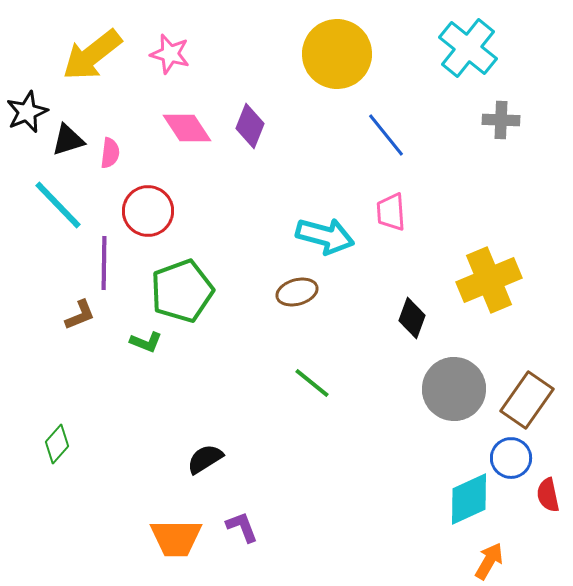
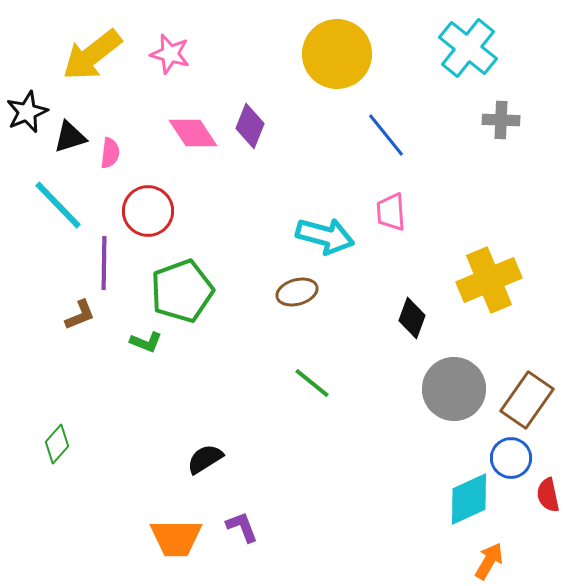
pink diamond: moved 6 px right, 5 px down
black triangle: moved 2 px right, 3 px up
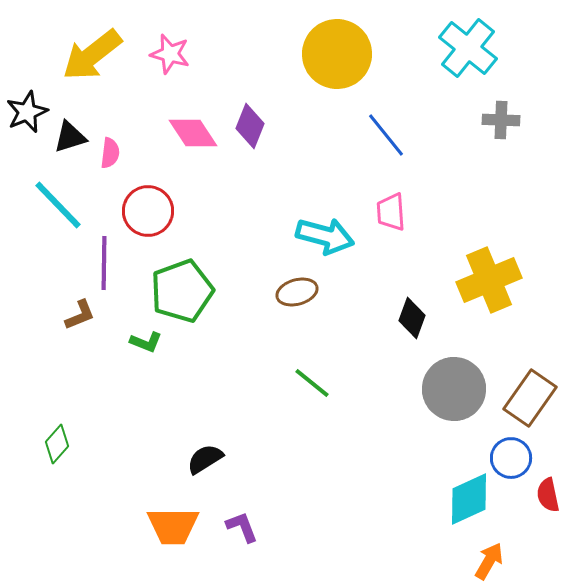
brown rectangle: moved 3 px right, 2 px up
orange trapezoid: moved 3 px left, 12 px up
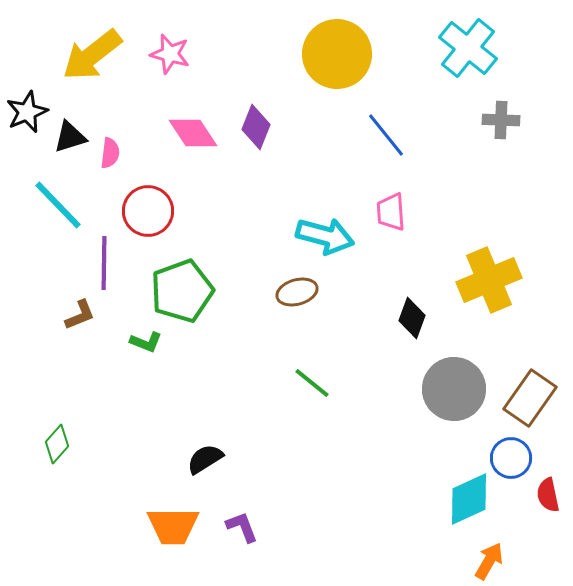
purple diamond: moved 6 px right, 1 px down
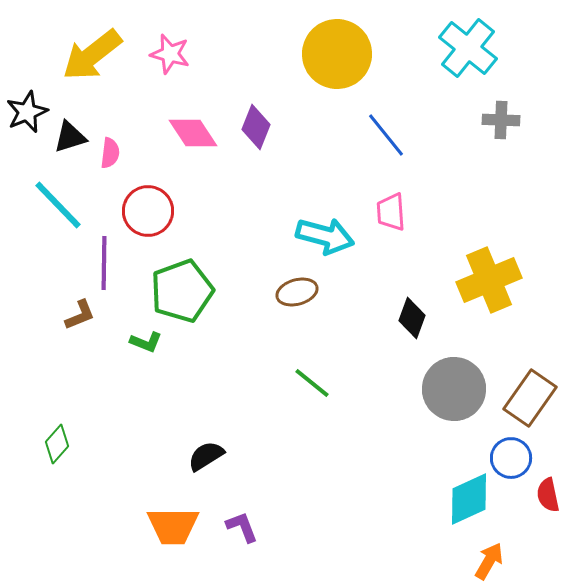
black semicircle: moved 1 px right, 3 px up
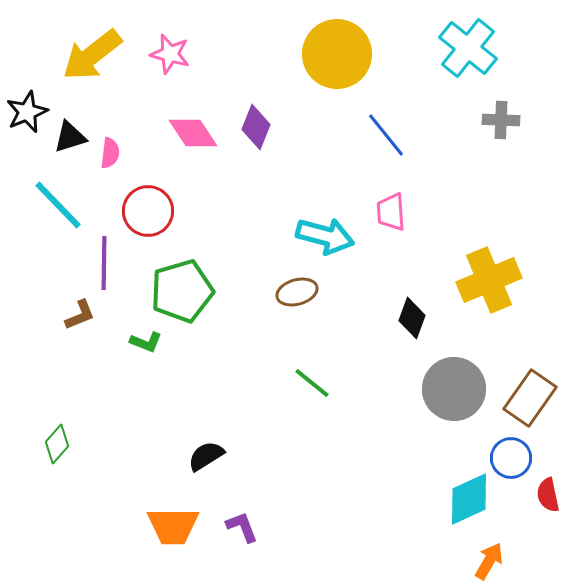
green pentagon: rotated 4 degrees clockwise
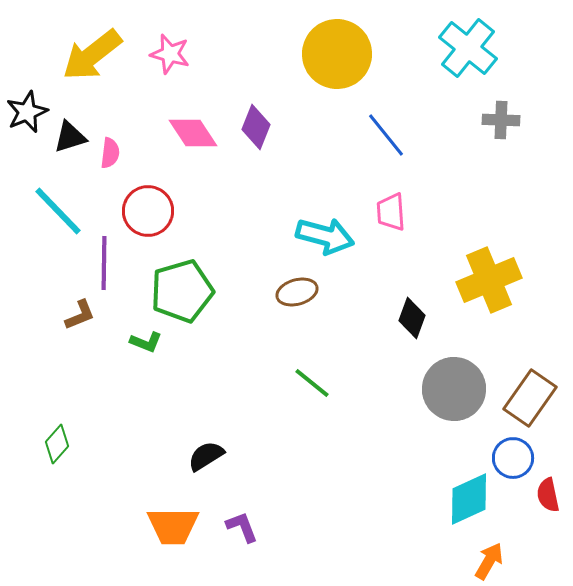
cyan line: moved 6 px down
blue circle: moved 2 px right
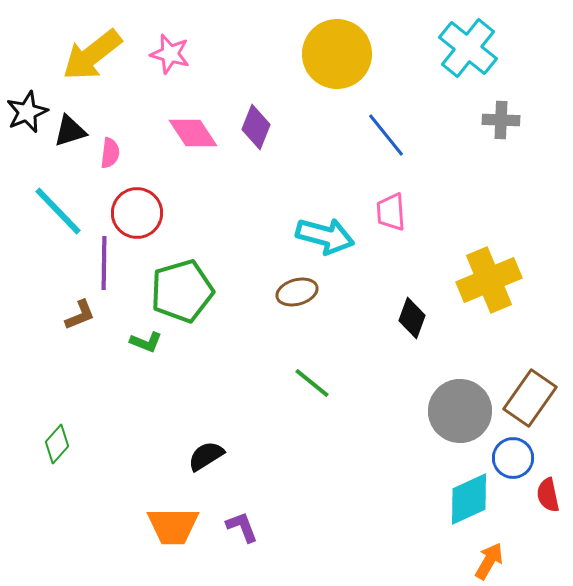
black triangle: moved 6 px up
red circle: moved 11 px left, 2 px down
gray circle: moved 6 px right, 22 px down
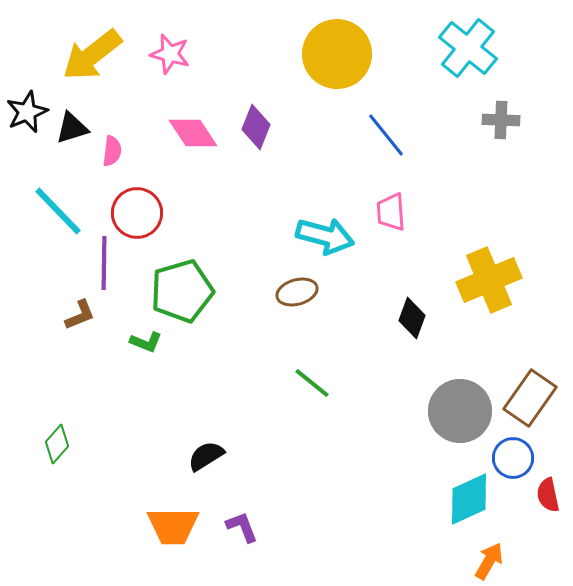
black triangle: moved 2 px right, 3 px up
pink semicircle: moved 2 px right, 2 px up
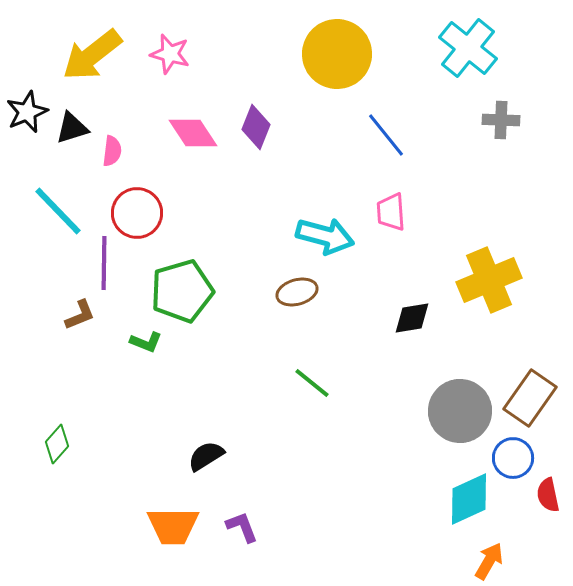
black diamond: rotated 60 degrees clockwise
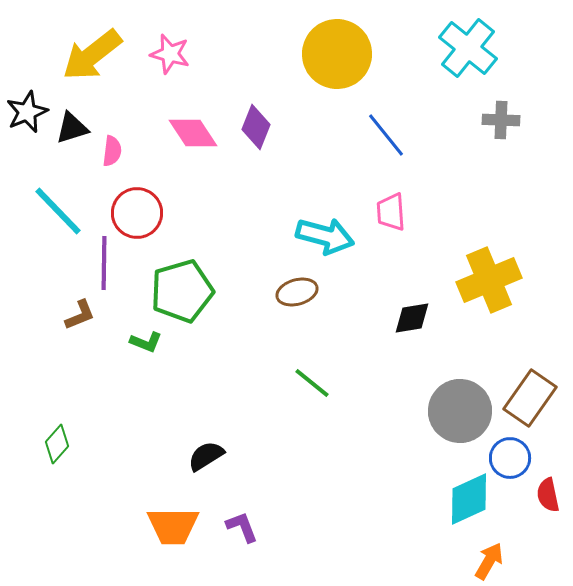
blue circle: moved 3 px left
